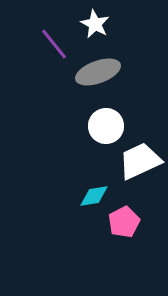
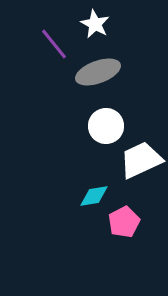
white trapezoid: moved 1 px right, 1 px up
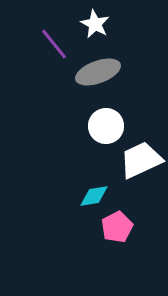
pink pentagon: moved 7 px left, 5 px down
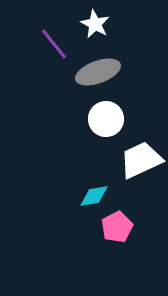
white circle: moved 7 px up
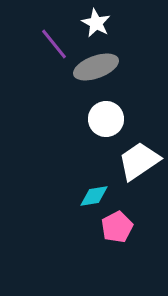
white star: moved 1 px right, 1 px up
gray ellipse: moved 2 px left, 5 px up
white trapezoid: moved 2 px left, 1 px down; rotated 9 degrees counterclockwise
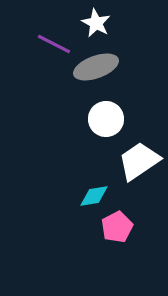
purple line: rotated 24 degrees counterclockwise
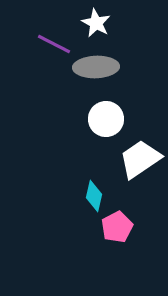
gray ellipse: rotated 18 degrees clockwise
white trapezoid: moved 1 px right, 2 px up
cyan diamond: rotated 68 degrees counterclockwise
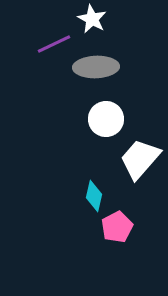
white star: moved 4 px left, 4 px up
purple line: rotated 52 degrees counterclockwise
white trapezoid: rotated 15 degrees counterclockwise
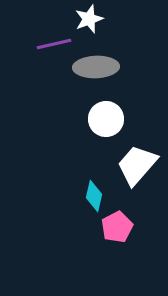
white star: moved 3 px left; rotated 24 degrees clockwise
purple line: rotated 12 degrees clockwise
white trapezoid: moved 3 px left, 6 px down
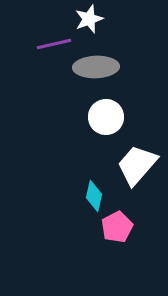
white circle: moved 2 px up
